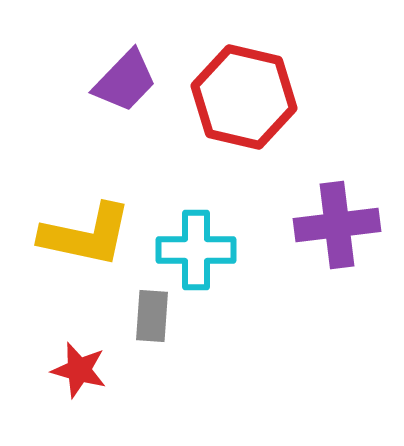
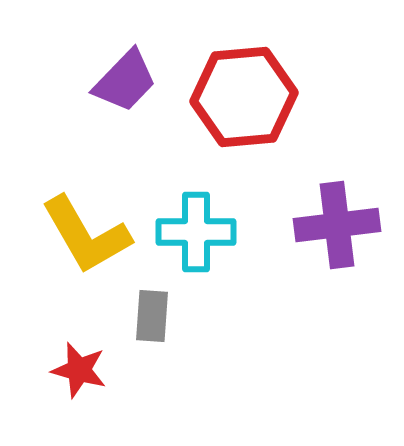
red hexagon: rotated 18 degrees counterclockwise
yellow L-shape: rotated 48 degrees clockwise
cyan cross: moved 18 px up
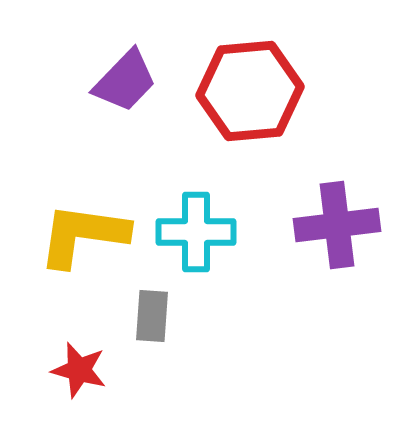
red hexagon: moved 6 px right, 6 px up
yellow L-shape: moved 3 px left; rotated 128 degrees clockwise
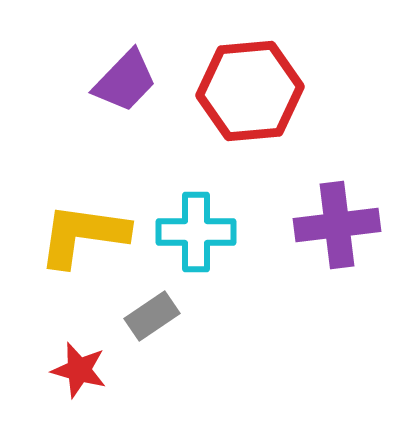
gray rectangle: rotated 52 degrees clockwise
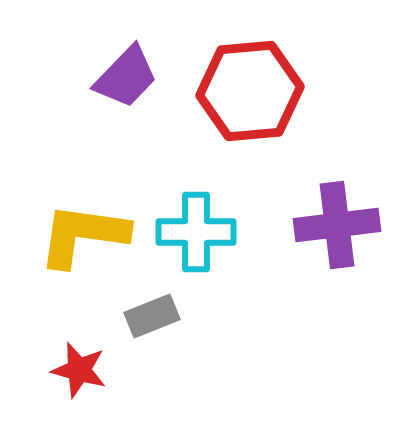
purple trapezoid: moved 1 px right, 4 px up
gray rectangle: rotated 12 degrees clockwise
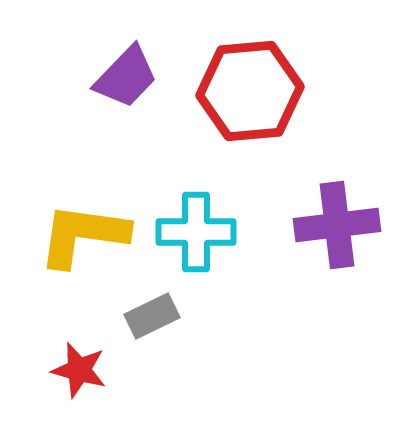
gray rectangle: rotated 4 degrees counterclockwise
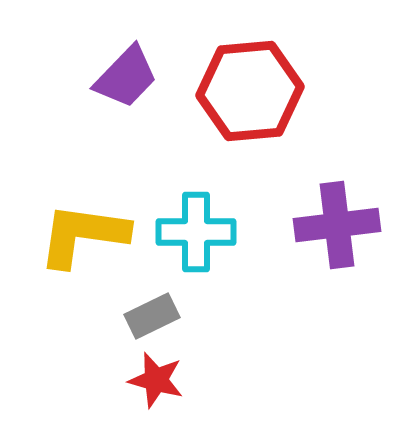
red star: moved 77 px right, 10 px down
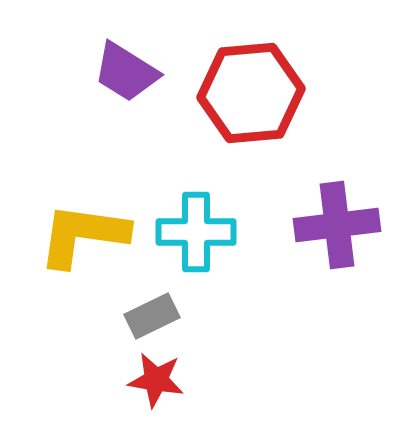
purple trapezoid: moved 5 px up; rotated 78 degrees clockwise
red hexagon: moved 1 px right, 2 px down
red star: rotated 6 degrees counterclockwise
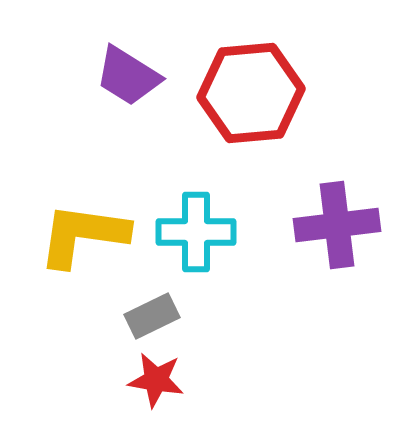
purple trapezoid: moved 2 px right, 4 px down
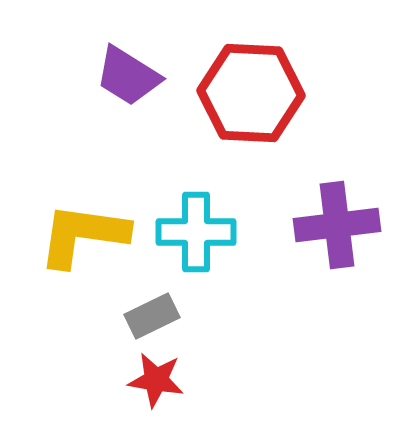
red hexagon: rotated 8 degrees clockwise
